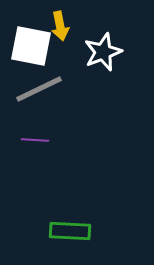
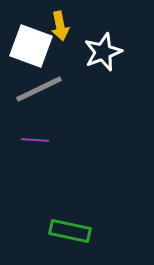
white square: rotated 9 degrees clockwise
green rectangle: rotated 9 degrees clockwise
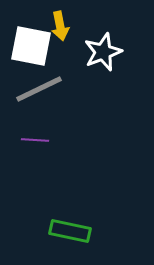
white square: rotated 9 degrees counterclockwise
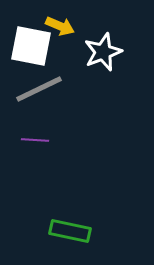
yellow arrow: rotated 56 degrees counterclockwise
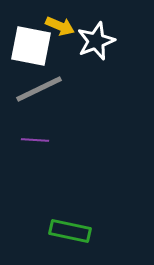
white star: moved 7 px left, 11 px up
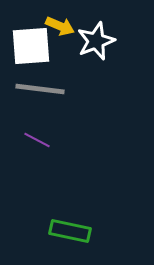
white square: rotated 15 degrees counterclockwise
gray line: moved 1 px right; rotated 33 degrees clockwise
purple line: moved 2 px right; rotated 24 degrees clockwise
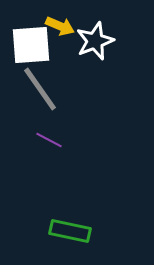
white star: moved 1 px left
white square: moved 1 px up
gray line: rotated 48 degrees clockwise
purple line: moved 12 px right
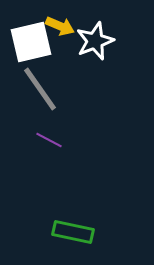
white square: moved 3 px up; rotated 9 degrees counterclockwise
green rectangle: moved 3 px right, 1 px down
